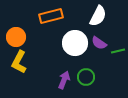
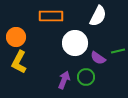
orange rectangle: rotated 15 degrees clockwise
purple semicircle: moved 1 px left, 15 px down
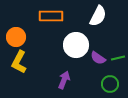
white circle: moved 1 px right, 2 px down
green line: moved 7 px down
green circle: moved 24 px right, 7 px down
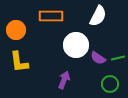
orange circle: moved 7 px up
yellow L-shape: rotated 35 degrees counterclockwise
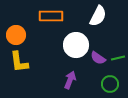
orange circle: moved 5 px down
purple arrow: moved 6 px right
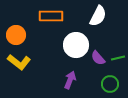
purple semicircle: rotated 14 degrees clockwise
yellow L-shape: rotated 45 degrees counterclockwise
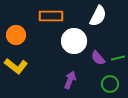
white circle: moved 2 px left, 4 px up
yellow L-shape: moved 3 px left, 4 px down
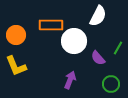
orange rectangle: moved 9 px down
green line: moved 10 px up; rotated 48 degrees counterclockwise
yellow L-shape: rotated 30 degrees clockwise
green circle: moved 1 px right
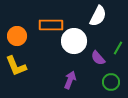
orange circle: moved 1 px right, 1 px down
green circle: moved 2 px up
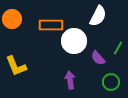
orange circle: moved 5 px left, 17 px up
purple arrow: rotated 30 degrees counterclockwise
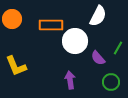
white circle: moved 1 px right
